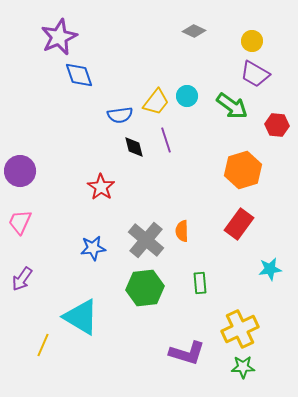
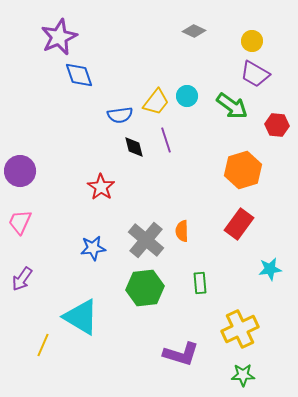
purple L-shape: moved 6 px left, 1 px down
green star: moved 8 px down
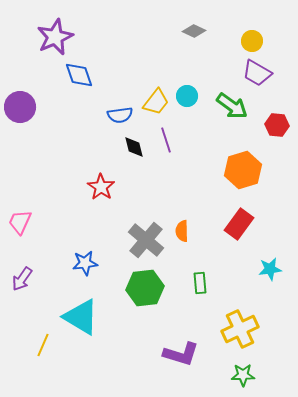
purple star: moved 4 px left
purple trapezoid: moved 2 px right, 1 px up
purple circle: moved 64 px up
blue star: moved 8 px left, 15 px down
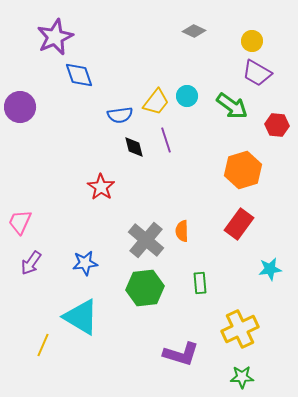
purple arrow: moved 9 px right, 16 px up
green star: moved 1 px left, 2 px down
